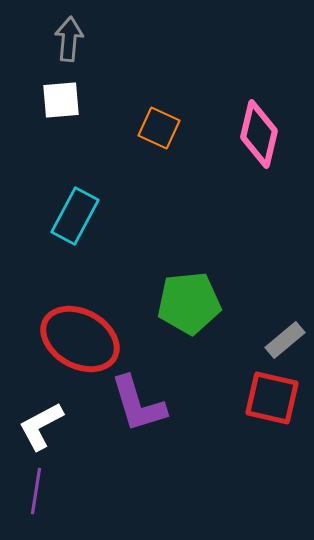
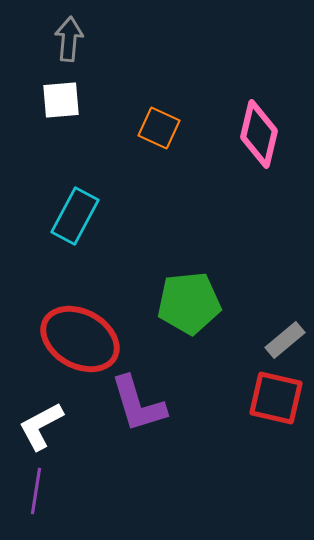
red square: moved 4 px right
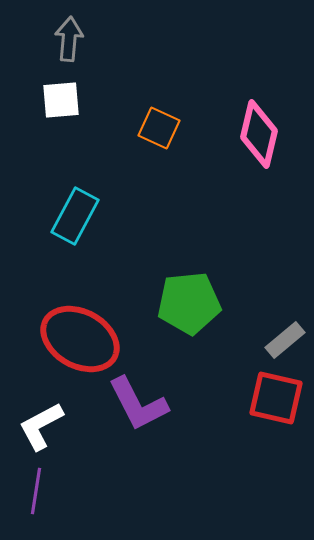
purple L-shape: rotated 10 degrees counterclockwise
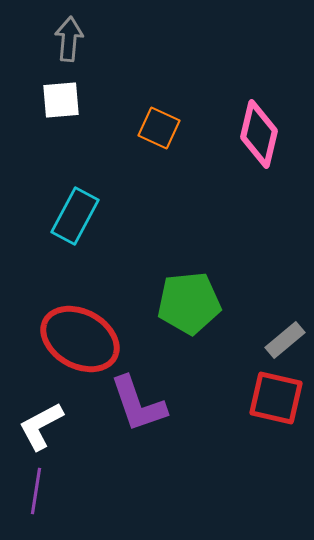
purple L-shape: rotated 8 degrees clockwise
